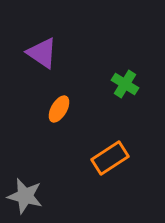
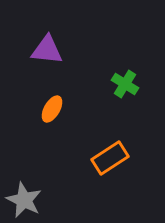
purple triangle: moved 5 px right, 3 px up; rotated 28 degrees counterclockwise
orange ellipse: moved 7 px left
gray star: moved 1 px left, 4 px down; rotated 12 degrees clockwise
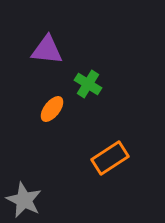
green cross: moved 37 px left
orange ellipse: rotated 8 degrees clockwise
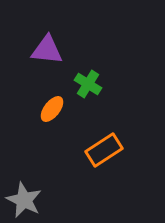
orange rectangle: moved 6 px left, 8 px up
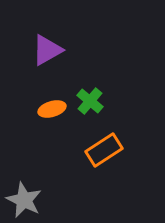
purple triangle: rotated 36 degrees counterclockwise
green cross: moved 2 px right, 17 px down; rotated 8 degrees clockwise
orange ellipse: rotated 36 degrees clockwise
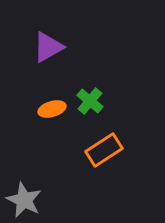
purple triangle: moved 1 px right, 3 px up
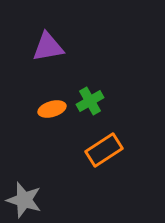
purple triangle: rotated 20 degrees clockwise
green cross: rotated 20 degrees clockwise
gray star: rotated 9 degrees counterclockwise
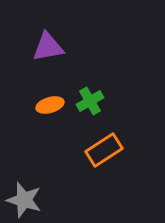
orange ellipse: moved 2 px left, 4 px up
